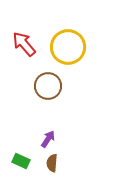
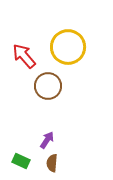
red arrow: moved 12 px down
purple arrow: moved 1 px left, 1 px down
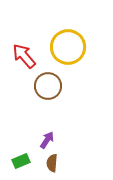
green rectangle: rotated 48 degrees counterclockwise
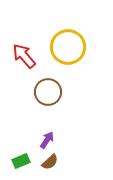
brown circle: moved 6 px down
brown semicircle: moved 2 px left, 1 px up; rotated 138 degrees counterclockwise
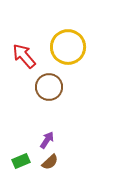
brown circle: moved 1 px right, 5 px up
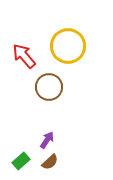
yellow circle: moved 1 px up
green rectangle: rotated 18 degrees counterclockwise
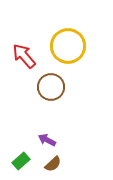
brown circle: moved 2 px right
purple arrow: rotated 96 degrees counterclockwise
brown semicircle: moved 3 px right, 2 px down
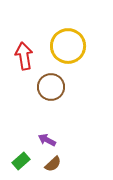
red arrow: rotated 32 degrees clockwise
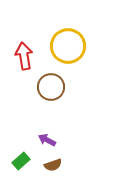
brown semicircle: moved 1 px down; rotated 24 degrees clockwise
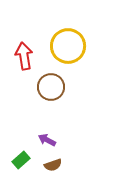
green rectangle: moved 1 px up
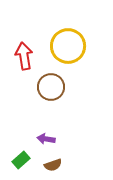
purple arrow: moved 1 px left, 1 px up; rotated 18 degrees counterclockwise
